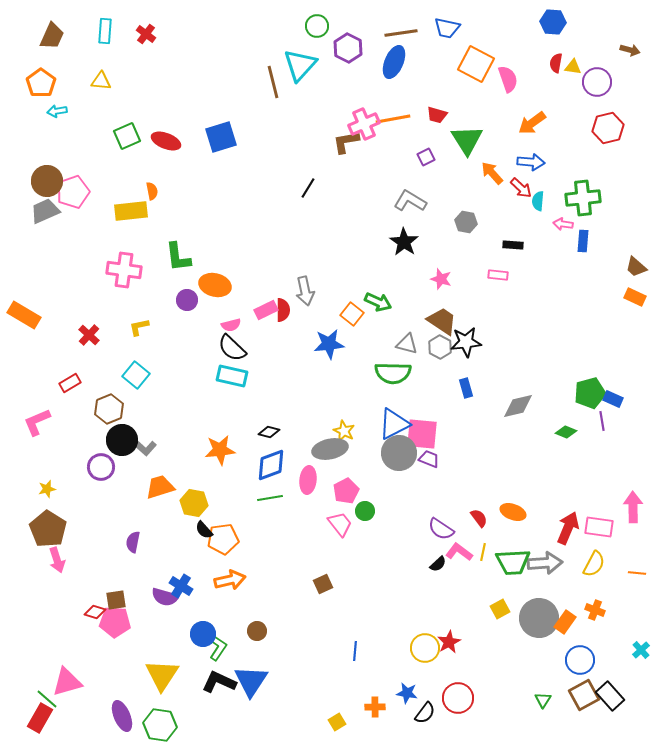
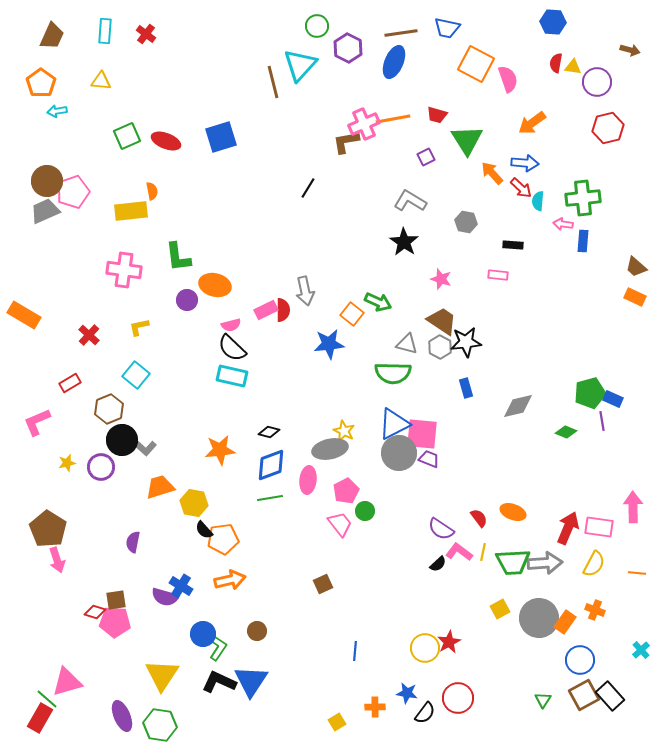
blue arrow at (531, 162): moved 6 px left, 1 px down
yellow star at (47, 489): moved 20 px right, 26 px up
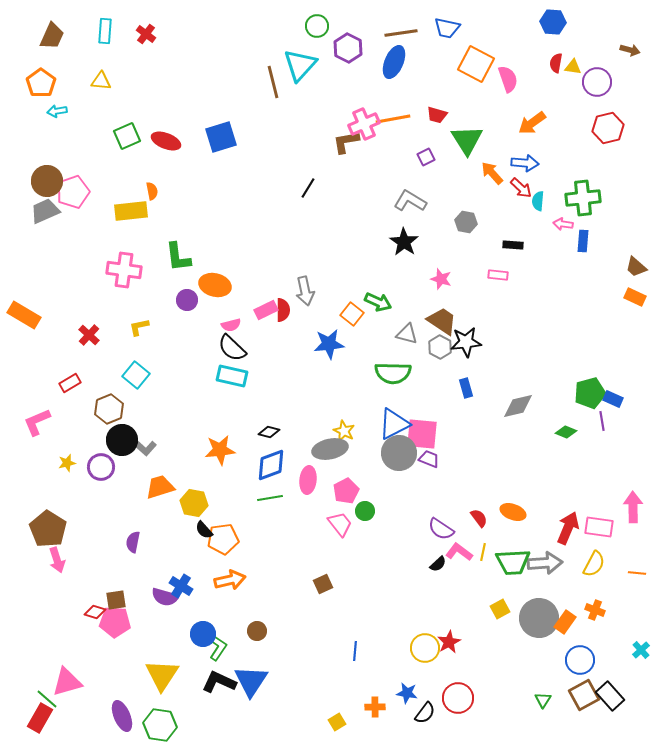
gray triangle at (407, 344): moved 10 px up
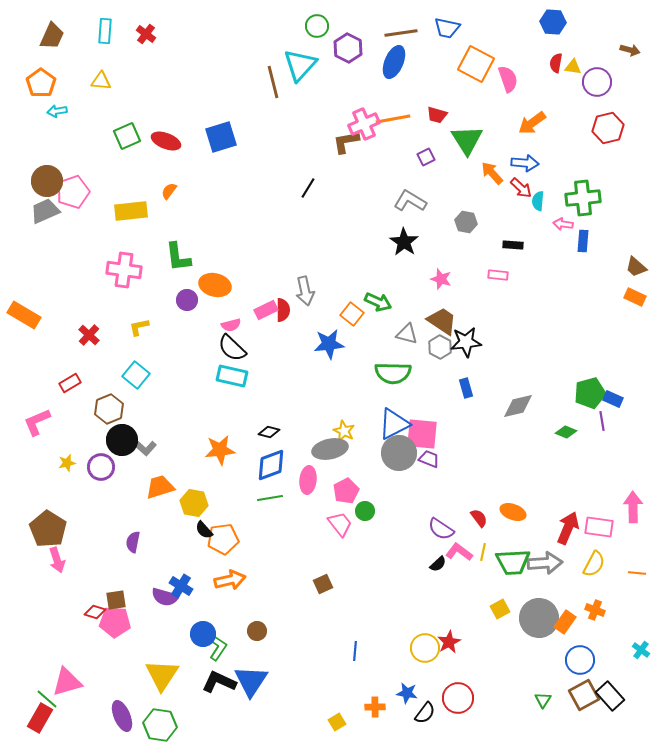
orange semicircle at (152, 191): moved 17 px right; rotated 132 degrees counterclockwise
cyan cross at (641, 650): rotated 12 degrees counterclockwise
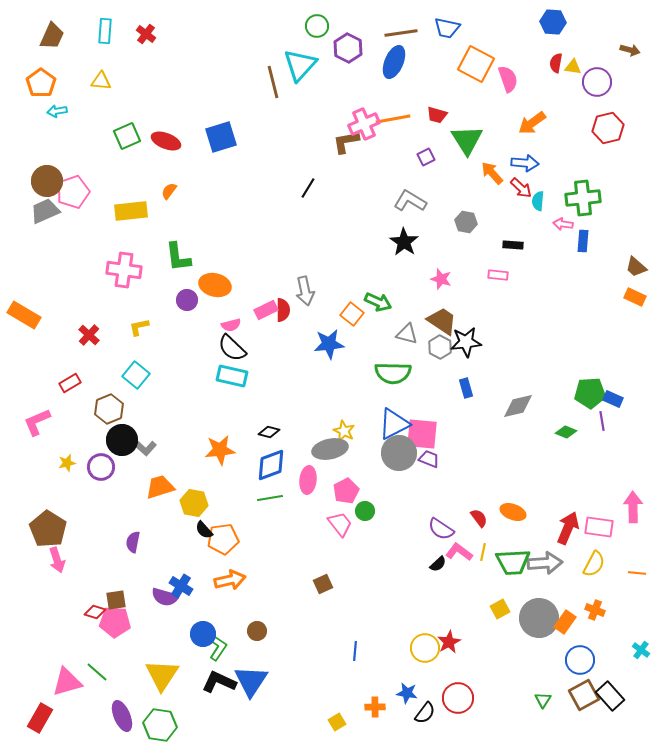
green pentagon at (590, 393): rotated 12 degrees clockwise
green line at (47, 699): moved 50 px right, 27 px up
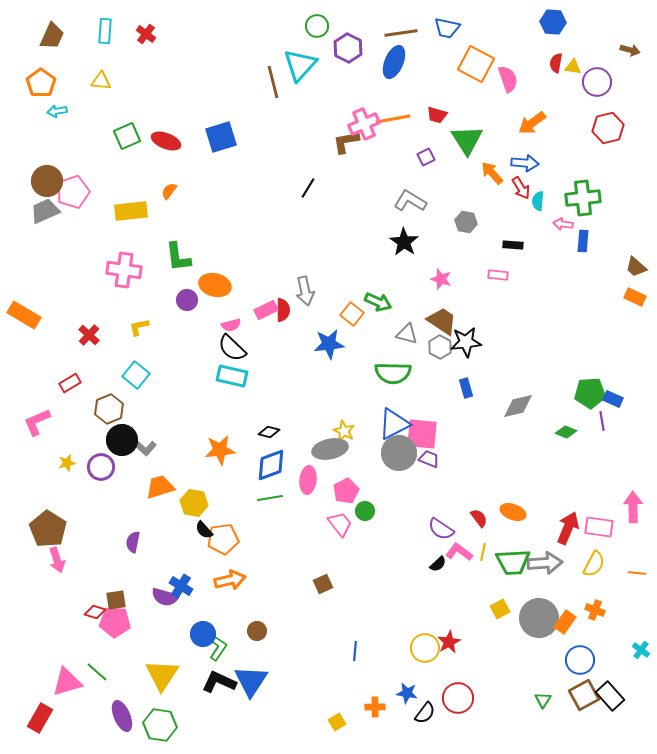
red arrow at (521, 188): rotated 15 degrees clockwise
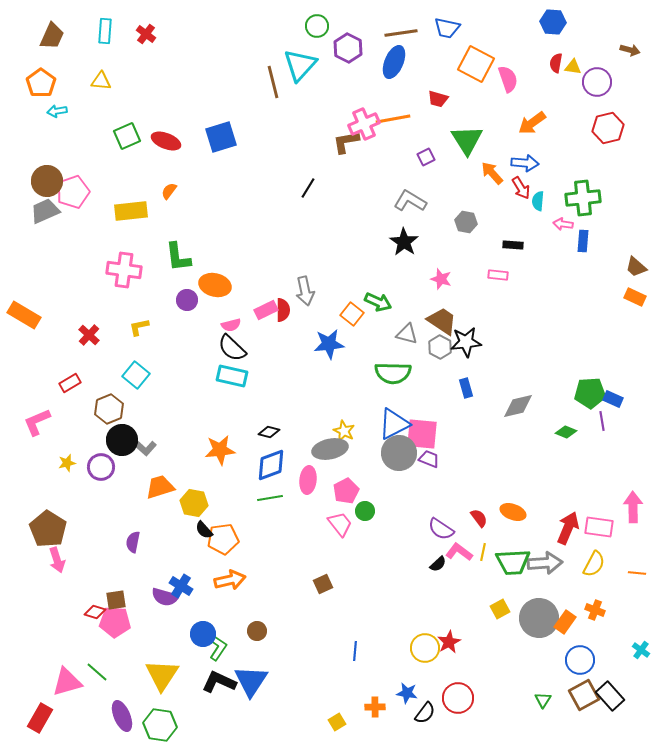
red trapezoid at (437, 115): moved 1 px right, 16 px up
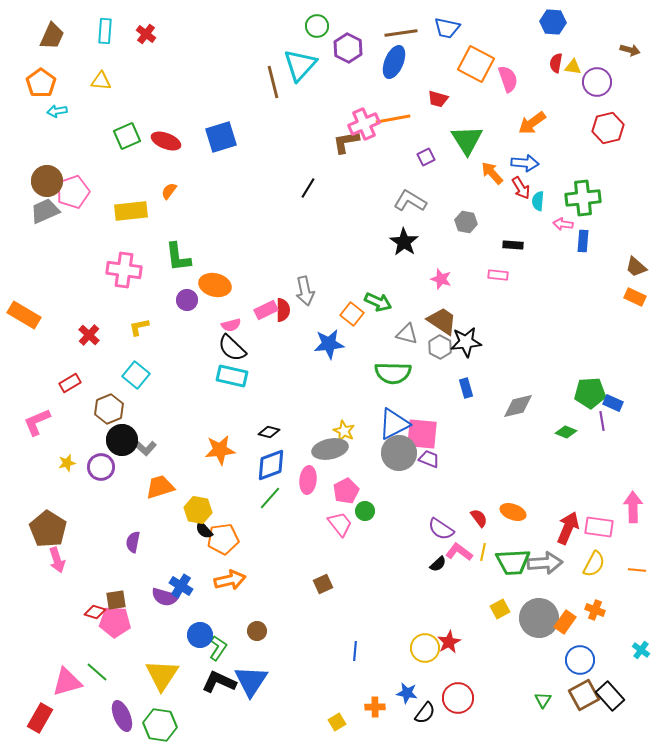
blue rectangle at (613, 399): moved 4 px down
green line at (270, 498): rotated 40 degrees counterclockwise
yellow hexagon at (194, 503): moved 4 px right, 7 px down
orange line at (637, 573): moved 3 px up
blue circle at (203, 634): moved 3 px left, 1 px down
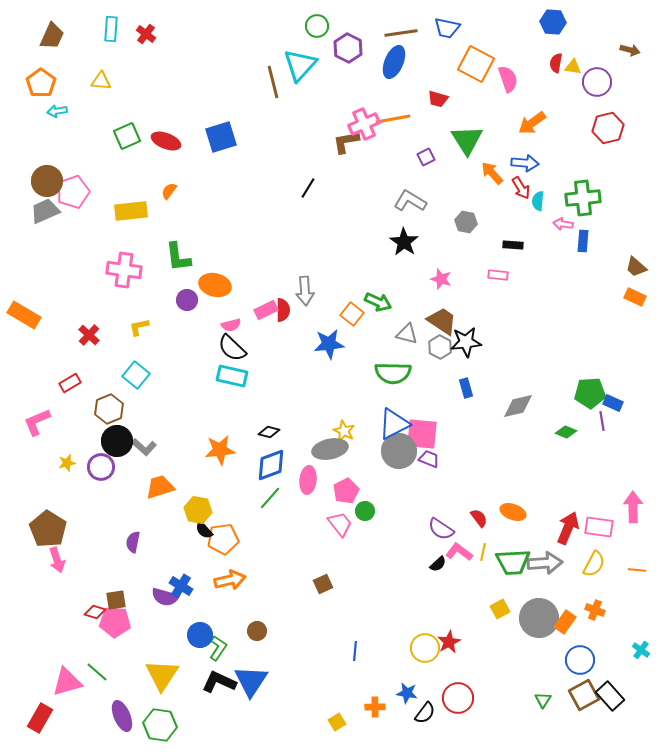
cyan rectangle at (105, 31): moved 6 px right, 2 px up
gray arrow at (305, 291): rotated 8 degrees clockwise
black circle at (122, 440): moved 5 px left, 1 px down
gray circle at (399, 453): moved 2 px up
